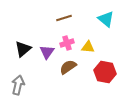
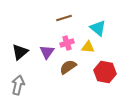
cyan triangle: moved 8 px left, 9 px down
black triangle: moved 3 px left, 3 px down
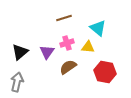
gray arrow: moved 1 px left, 3 px up
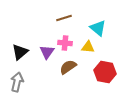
pink cross: moved 2 px left; rotated 24 degrees clockwise
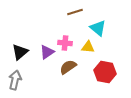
brown line: moved 11 px right, 6 px up
purple triangle: rotated 21 degrees clockwise
gray arrow: moved 2 px left, 2 px up
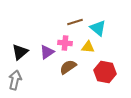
brown line: moved 10 px down
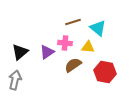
brown line: moved 2 px left
brown semicircle: moved 5 px right, 2 px up
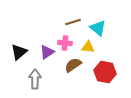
black triangle: moved 1 px left
gray arrow: moved 20 px right, 1 px up; rotated 12 degrees counterclockwise
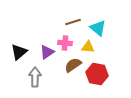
red hexagon: moved 8 px left, 2 px down
gray arrow: moved 2 px up
